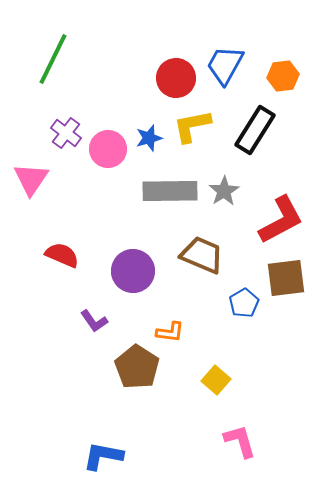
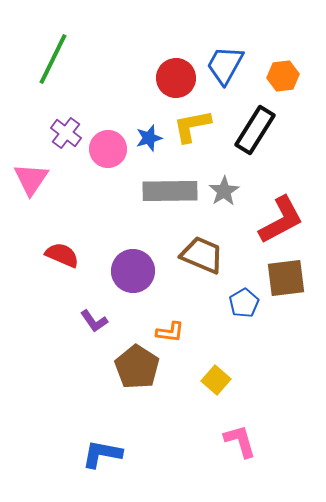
blue L-shape: moved 1 px left, 2 px up
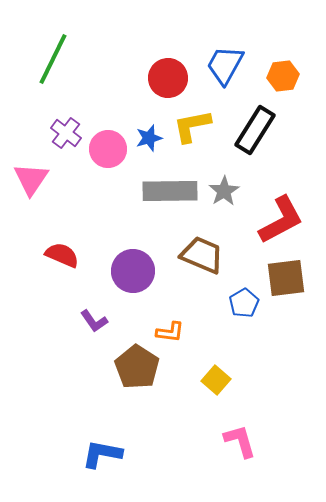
red circle: moved 8 px left
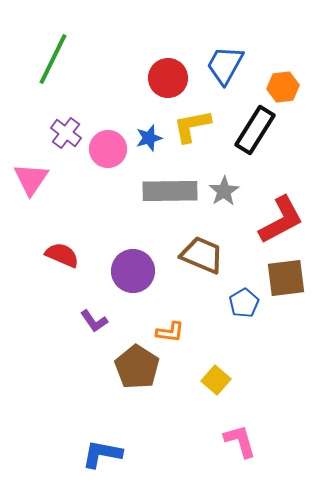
orange hexagon: moved 11 px down
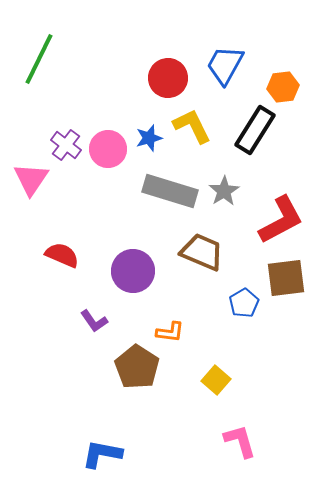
green line: moved 14 px left
yellow L-shape: rotated 75 degrees clockwise
purple cross: moved 12 px down
gray rectangle: rotated 18 degrees clockwise
brown trapezoid: moved 3 px up
